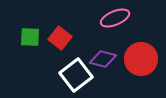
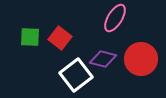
pink ellipse: rotated 36 degrees counterclockwise
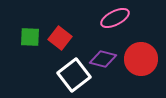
pink ellipse: rotated 32 degrees clockwise
white square: moved 2 px left
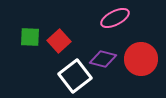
red square: moved 1 px left, 3 px down; rotated 10 degrees clockwise
white square: moved 1 px right, 1 px down
